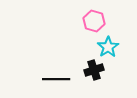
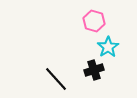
black line: rotated 48 degrees clockwise
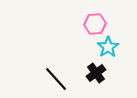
pink hexagon: moved 1 px right, 3 px down; rotated 20 degrees counterclockwise
black cross: moved 2 px right, 3 px down; rotated 18 degrees counterclockwise
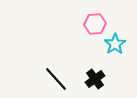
cyan star: moved 7 px right, 3 px up
black cross: moved 1 px left, 6 px down
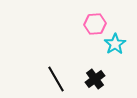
black line: rotated 12 degrees clockwise
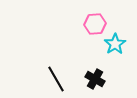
black cross: rotated 24 degrees counterclockwise
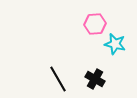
cyan star: rotated 25 degrees counterclockwise
black line: moved 2 px right
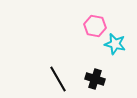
pink hexagon: moved 2 px down; rotated 15 degrees clockwise
black cross: rotated 12 degrees counterclockwise
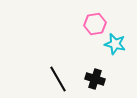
pink hexagon: moved 2 px up; rotated 20 degrees counterclockwise
